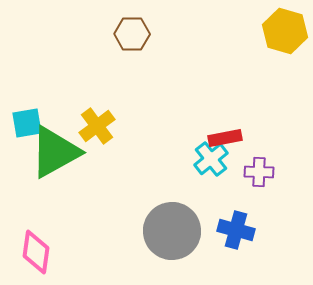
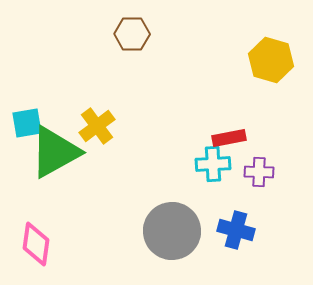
yellow hexagon: moved 14 px left, 29 px down
red rectangle: moved 4 px right
cyan cross: moved 2 px right, 5 px down; rotated 36 degrees clockwise
pink diamond: moved 8 px up
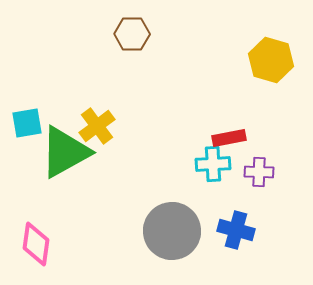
green triangle: moved 10 px right
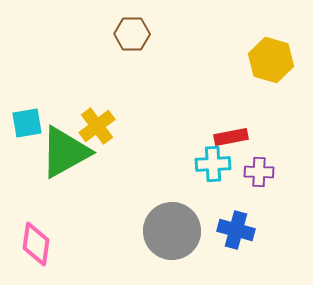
red rectangle: moved 2 px right, 1 px up
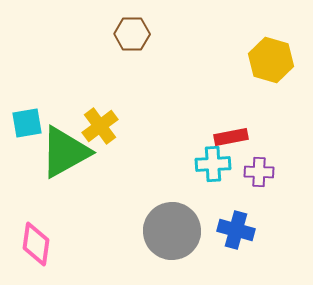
yellow cross: moved 3 px right
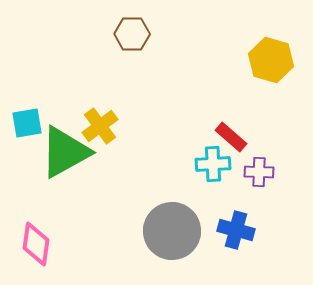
red rectangle: rotated 52 degrees clockwise
